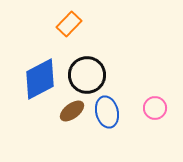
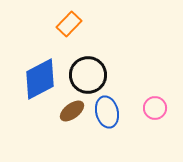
black circle: moved 1 px right
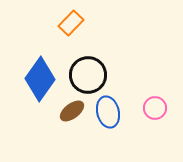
orange rectangle: moved 2 px right, 1 px up
blue diamond: rotated 27 degrees counterclockwise
blue ellipse: moved 1 px right
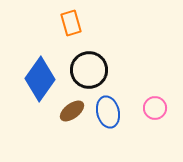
orange rectangle: rotated 60 degrees counterclockwise
black circle: moved 1 px right, 5 px up
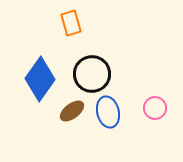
black circle: moved 3 px right, 4 px down
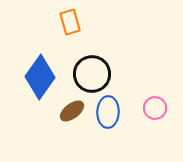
orange rectangle: moved 1 px left, 1 px up
blue diamond: moved 2 px up
blue ellipse: rotated 16 degrees clockwise
